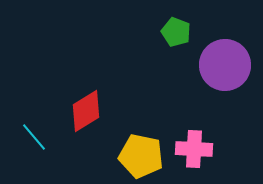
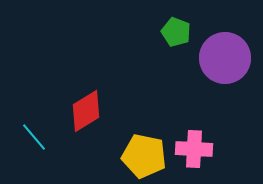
purple circle: moved 7 px up
yellow pentagon: moved 3 px right
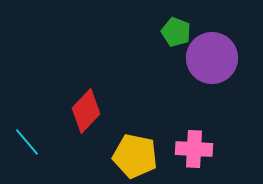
purple circle: moved 13 px left
red diamond: rotated 15 degrees counterclockwise
cyan line: moved 7 px left, 5 px down
yellow pentagon: moved 9 px left
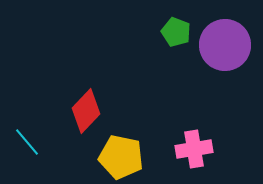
purple circle: moved 13 px right, 13 px up
pink cross: rotated 12 degrees counterclockwise
yellow pentagon: moved 14 px left, 1 px down
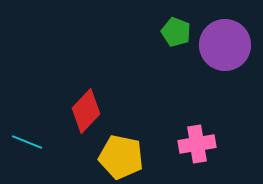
cyan line: rotated 28 degrees counterclockwise
pink cross: moved 3 px right, 5 px up
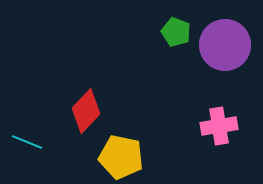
pink cross: moved 22 px right, 18 px up
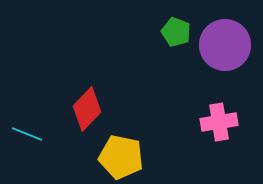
red diamond: moved 1 px right, 2 px up
pink cross: moved 4 px up
cyan line: moved 8 px up
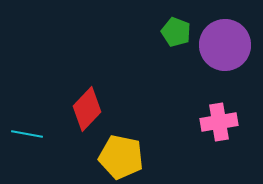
cyan line: rotated 12 degrees counterclockwise
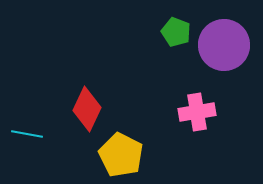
purple circle: moved 1 px left
red diamond: rotated 18 degrees counterclockwise
pink cross: moved 22 px left, 10 px up
yellow pentagon: moved 2 px up; rotated 15 degrees clockwise
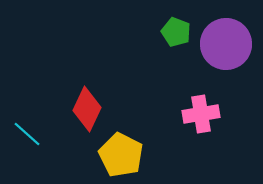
purple circle: moved 2 px right, 1 px up
pink cross: moved 4 px right, 2 px down
cyan line: rotated 32 degrees clockwise
